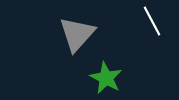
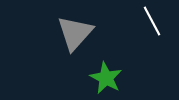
gray triangle: moved 2 px left, 1 px up
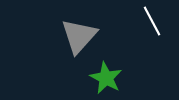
gray triangle: moved 4 px right, 3 px down
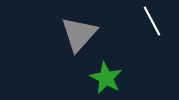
gray triangle: moved 2 px up
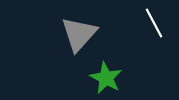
white line: moved 2 px right, 2 px down
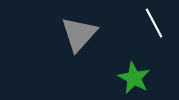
green star: moved 28 px right
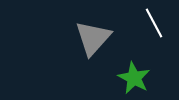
gray triangle: moved 14 px right, 4 px down
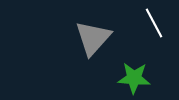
green star: rotated 24 degrees counterclockwise
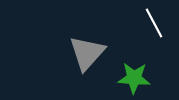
gray triangle: moved 6 px left, 15 px down
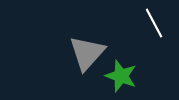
green star: moved 13 px left, 2 px up; rotated 16 degrees clockwise
